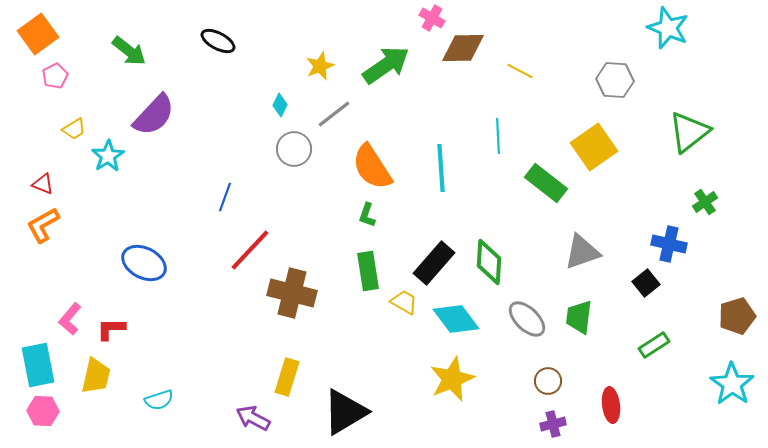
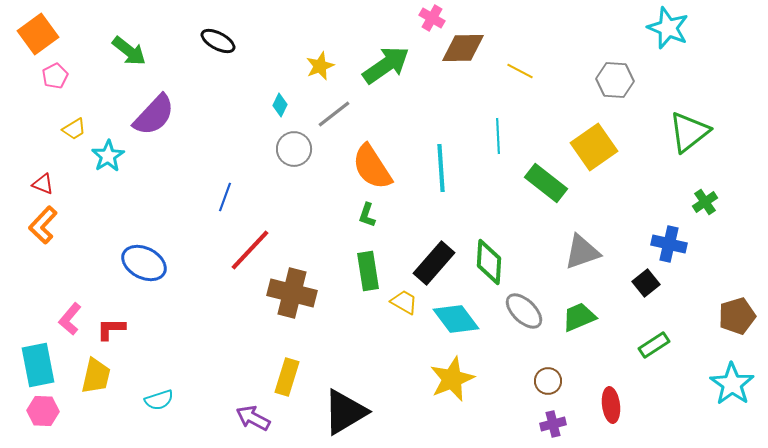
orange L-shape at (43, 225): rotated 18 degrees counterclockwise
green trapezoid at (579, 317): rotated 60 degrees clockwise
gray ellipse at (527, 319): moved 3 px left, 8 px up
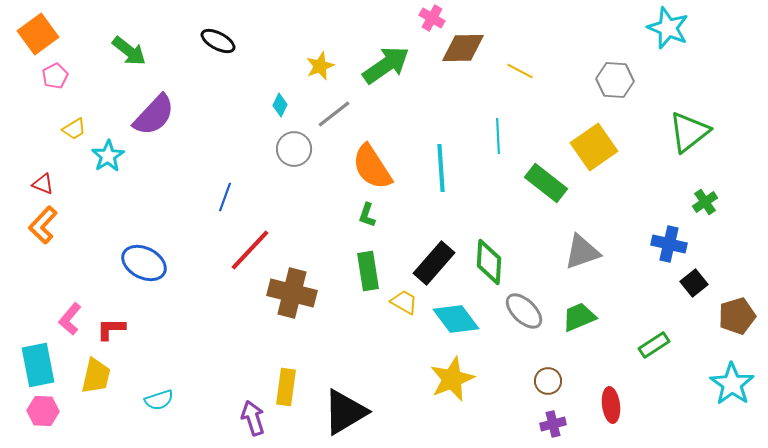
black square at (646, 283): moved 48 px right
yellow rectangle at (287, 377): moved 1 px left, 10 px down; rotated 9 degrees counterclockwise
purple arrow at (253, 418): rotated 44 degrees clockwise
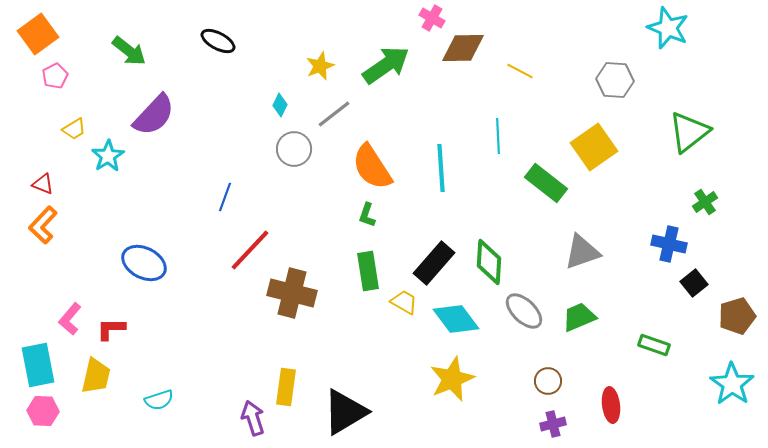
green rectangle at (654, 345): rotated 52 degrees clockwise
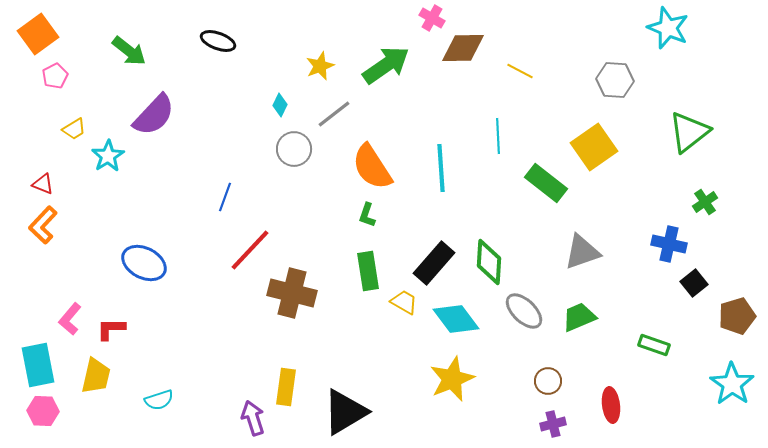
black ellipse at (218, 41): rotated 8 degrees counterclockwise
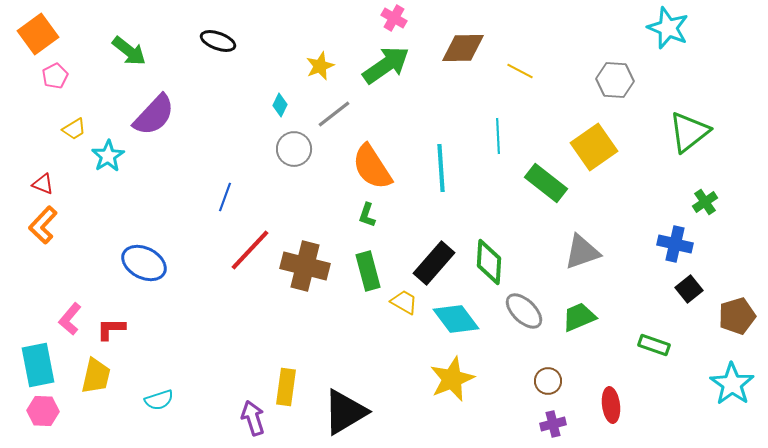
pink cross at (432, 18): moved 38 px left
blue cross at (669, 244): moved 6 px right
green rectangle at (368, 271): rotated 6 degrees counterclockwise
black square at (694, 283): moved 5 px left, 6 px down
brown cross at (292, 293): moved 13 px right, 27 px up
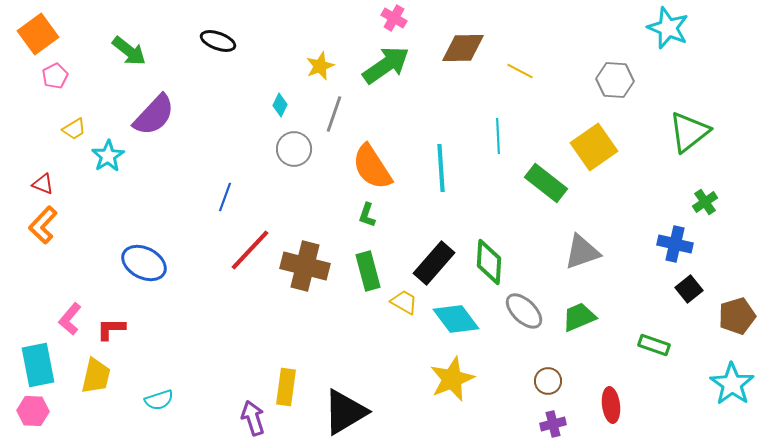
gray line at (334, 114): rotated 33 degrees counterclockwise
pink hexagon at (43, 411): moved 10 px left
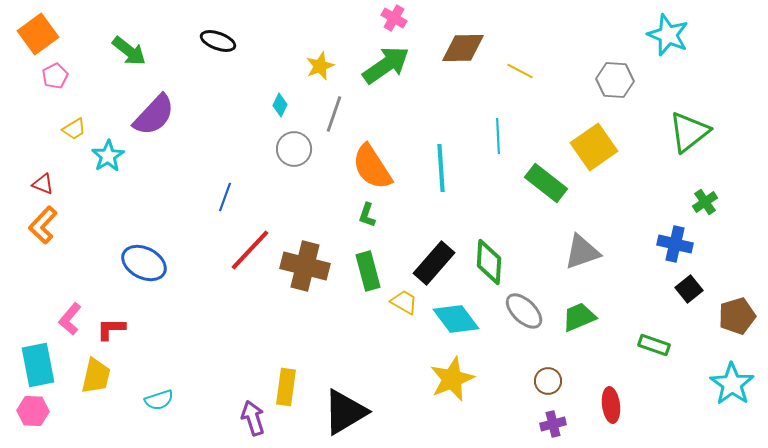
cyan star at (668, 28): moved 7 px down
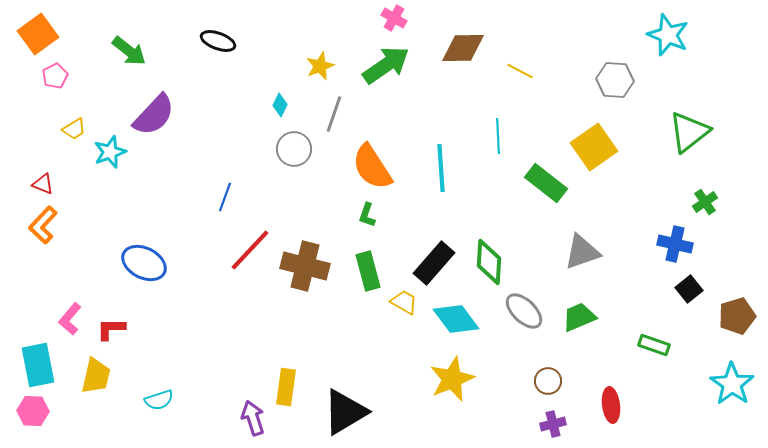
cyan star at (108, 156): moved 2 px right, 4 px up; rotated 12 degrees clockwise
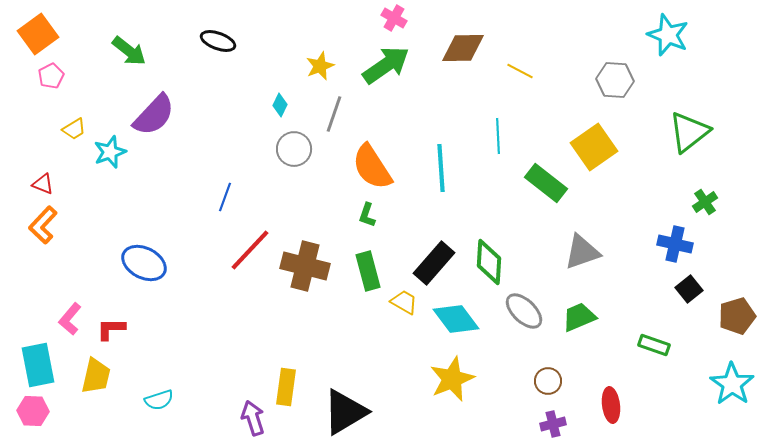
pink pentagon at (55, 76): moved 4 px left
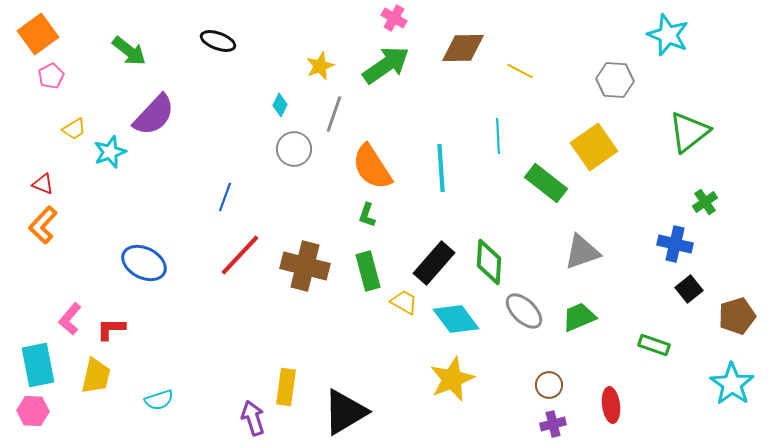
red line at (250, 250): moved 10 px left, 5 px down
brown circle at (548, 381): moved 1 px right, 4 px down
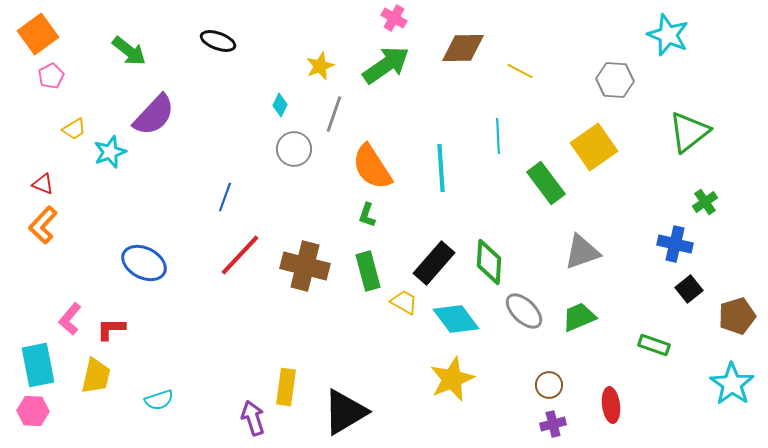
green rectangle at (546, 183): rotated 15 degrees clockwise
